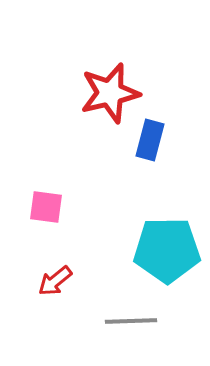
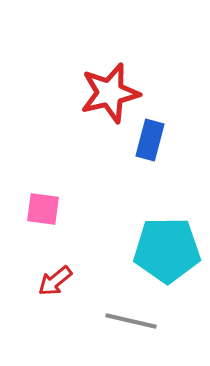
pink square: moved 3 px left, 2 px down
gray line: rotated 15 degrees clockwise
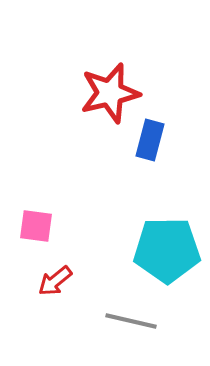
pink square: moved 7 px left, 17 px down
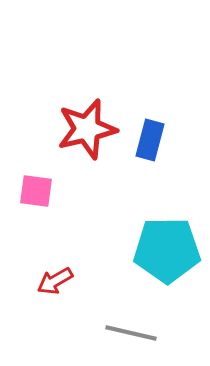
red star: moved 23 px left, 36 px down
pink square: moved 35 px up
red arrow: rotated 9 degrees clockwise
gray line: moved 12 px down
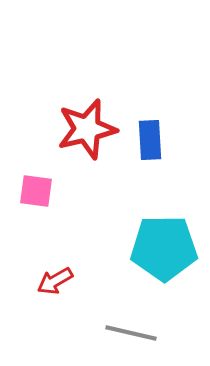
blue rectangle: rotated 18 degrees counterclockwise
cyan pentagon: moved 3 px left, 2 px up
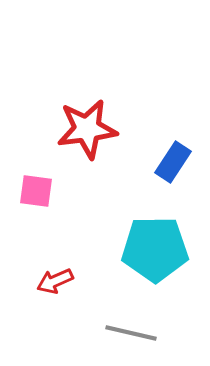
red star: rotated 6 degrees clockwise
blue rectangle: moved 23 px right, 22 px down; rotated 36 degrees clockwise
cyan pentagon: moved 9 px left, 1 px down
red arrow: rotated 6 degrees clockwise
